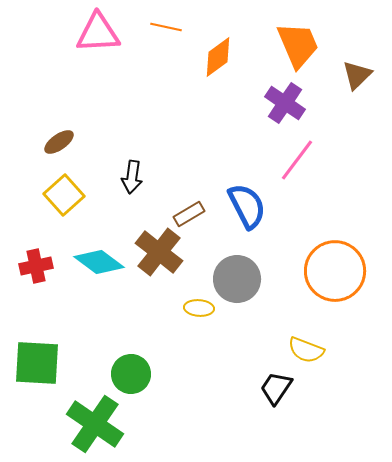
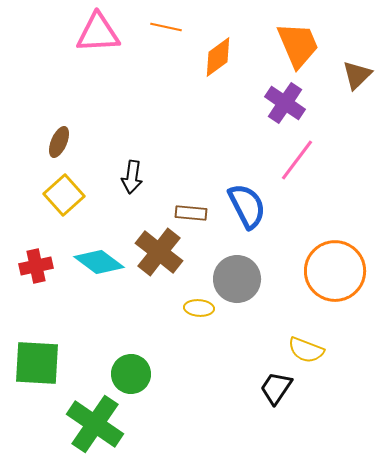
brown ellipse: rotated 32 degrees counterclockwise
brown rectangle: moved 2 px right, 1 px up; rotated 36 degrees clockwise
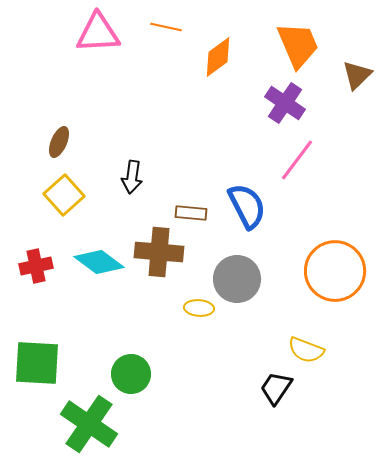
brown cross: rotated 33 degrees counterclockwise
green cross: moved 6 px left
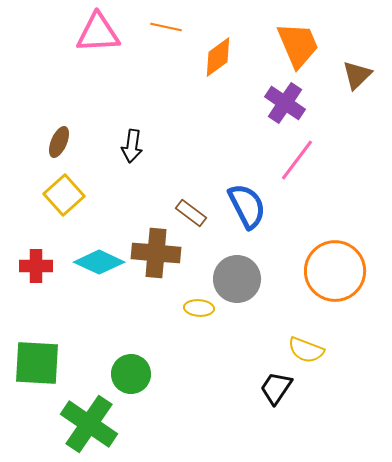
black arrow: moved 31 px up
brown rectangle: rotated 32 degrees clockwise
brown cross: moved 3 px left, 1 px down
cyan diamond: rotated 12 degrees counterclockwise
red cross: rotated 12 degrees clockwise
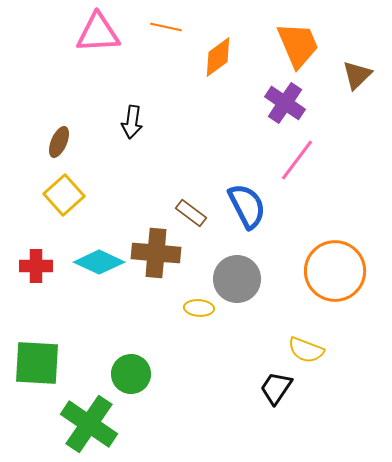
black arrow: moved 24 px up
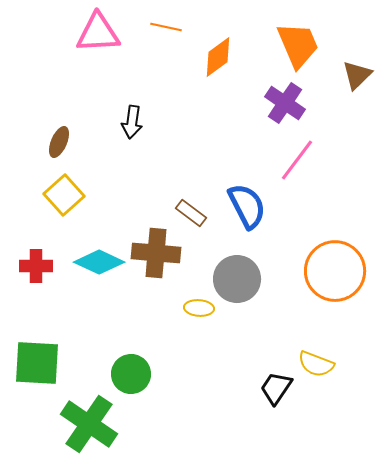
yellow semicircle: moved 10 px right, 14 px down
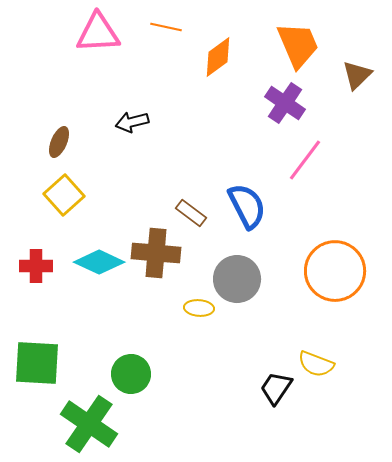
black arrow: rotated 68 degrees clockwise
pink line: moved 8 px right
